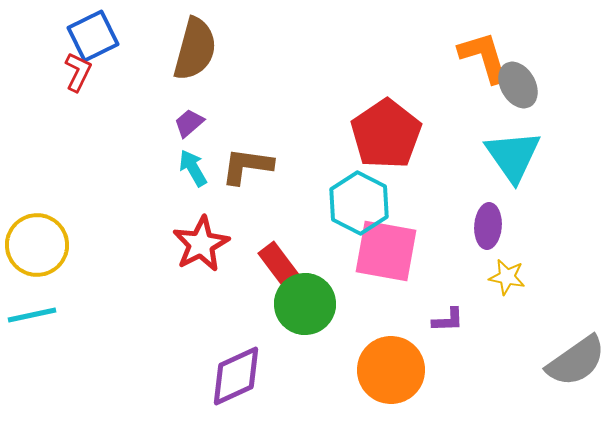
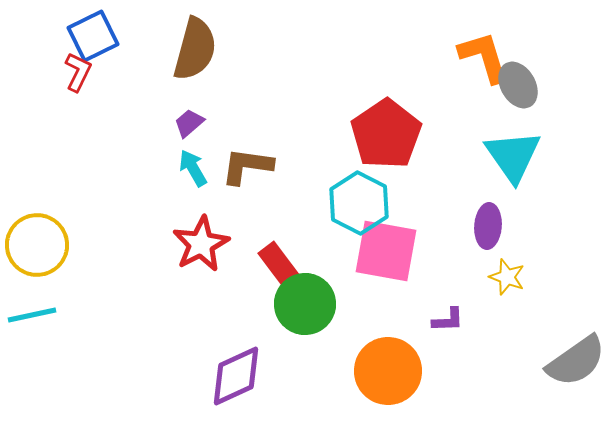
yellow star: rotated 9 degrees clockwise
orange circle: moved 3 px left, 1 px down
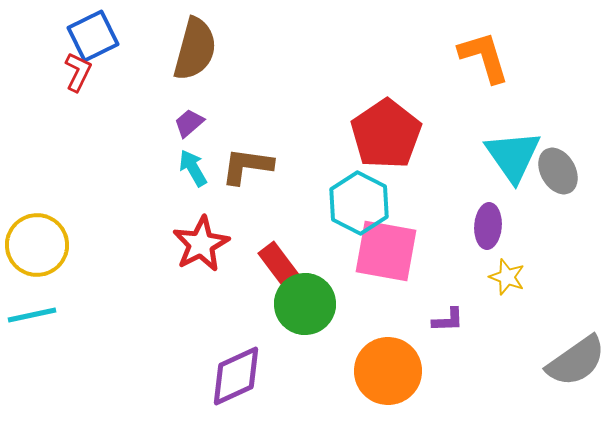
gray ellipse: moved 40 px right, 86 px down
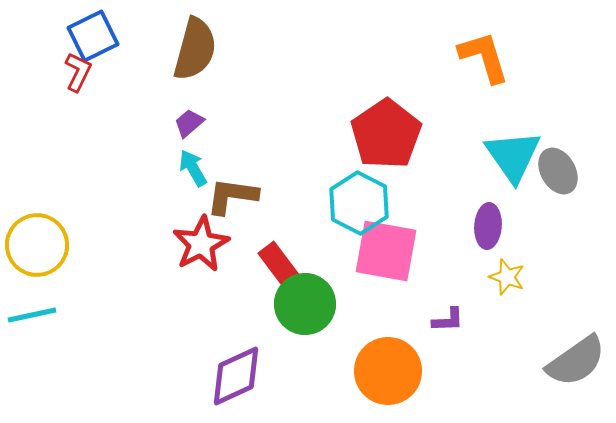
brown L-shape: moved 15 px left, 30 px down
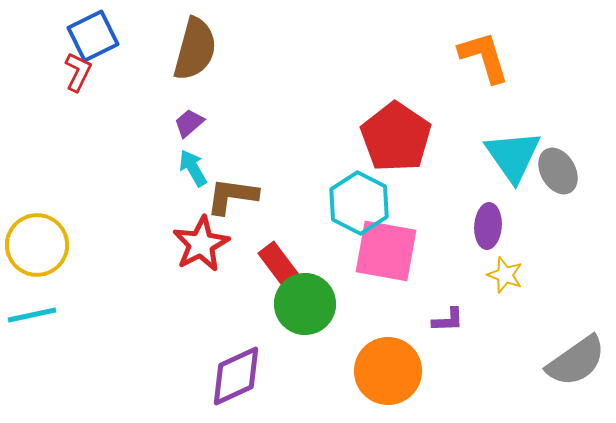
red pentagon: moved 10 px right, 3 px down; rotated 4 degrees counterclockwise
yellow star: moved 2 px left, 2 px up
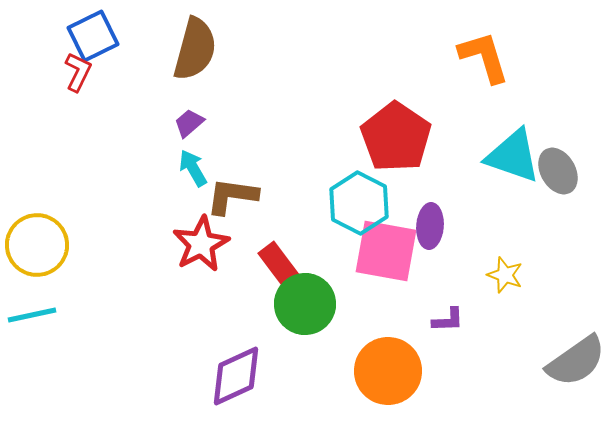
cyan triangle: rotated 36 degrees counterclockwise
purple ellipse: moved 58 px left
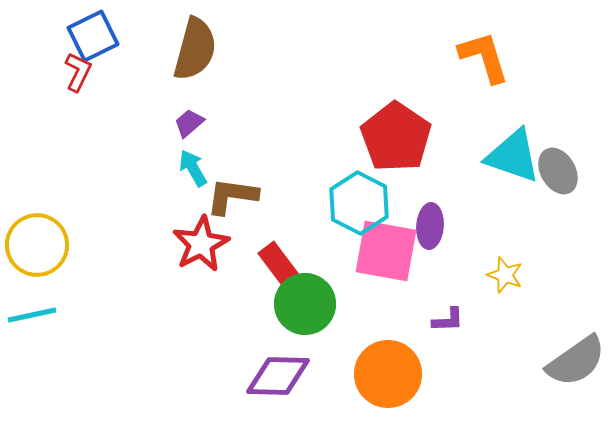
orange circle: moved 3 px down
purple diamond: moved 42 px right; rotated 26 degrees clockwise
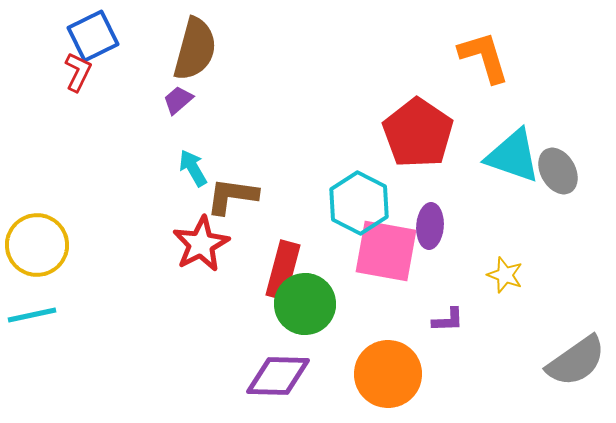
purple trapezoid: moved 11 px left, 23 px up
red pentagon: moved 22 px right, 4 px up
red rectangle: rotated 52 degrees clockwise
